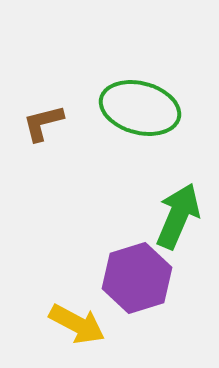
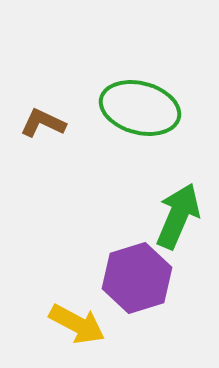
brown L-shape: rotated 39 degrees clockwise
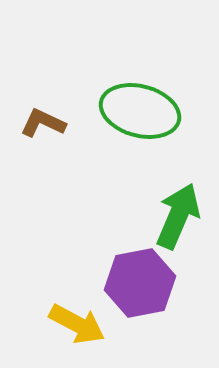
green ellipse: moved 3 px down
purple hexagon: moved 3 px right, 5 px down; rotated 6 degrees clockwise
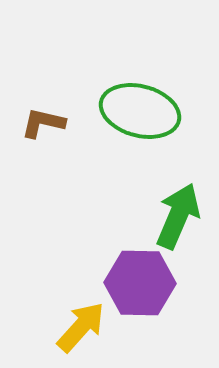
brown L-shape: rotated 12 degrees counterclockwise
purple hexagon: rotated 12 degrees clockwise
yellow arrow: moved 4 px right, 3 px down; rotated 76 degrees counterclockwise
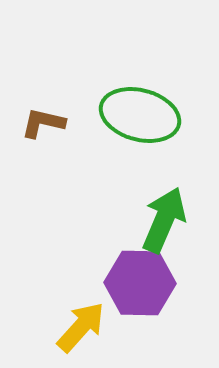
green ellipse: moved 4 px down
green arrow: moved 14 px left, 4 px down
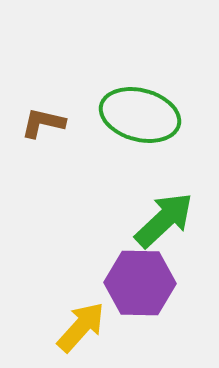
green arrow: rotated 24 degrees clockwise
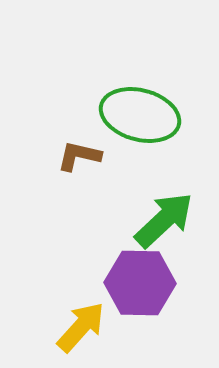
brown L-shape: moved 36 px right, 33 px down
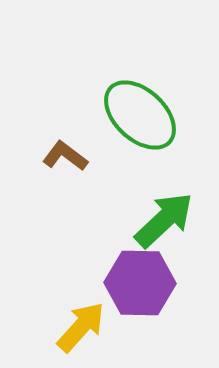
green ellipse: rotated 28 degrees clockwise
brown L-shape: moved 14 px left; rotated 24 degrees clockwise
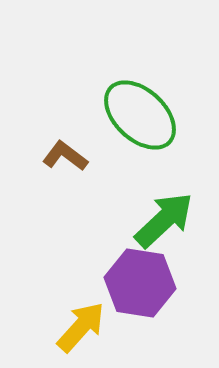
purple hexagon: rotated 8 degrees clockwise
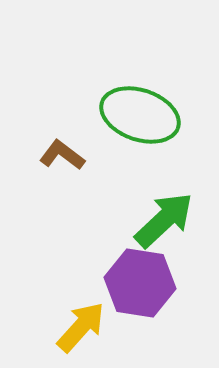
green ellipse: rotated 24 degrees counterclockwise
brown L-shape: moved 3 px left, 1 px up
